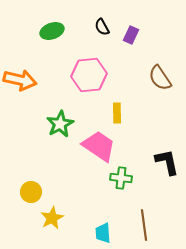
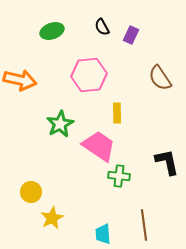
green cross: moved 2 px left, 2 px up
cyan trapezoid: moved 1 px down
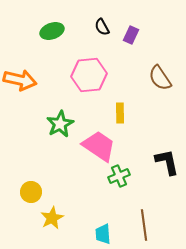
yellow rectangle: moved 3 px right
green cross: rotated 30 degrees counterclockwise
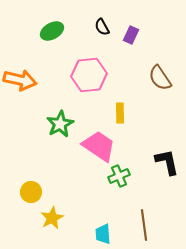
green ellipse: rotated 10 degrees counterclockwise
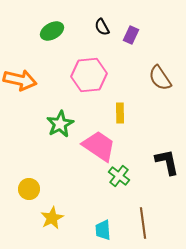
green cross: rotated 30 degrees counterclockwise
yellow circle: moved 2 px left, 3 px up
brown line: moved 1 px left, 2 px up
cyan trapezoid: moved 4 px up
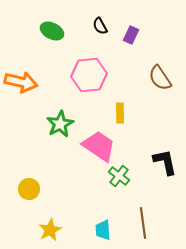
black semicircle: moved 2 px left, 1 px up
green ellipse: rotated 55 degrees clockwise
orange arrow: moved 1 px right, 2 px down
black L-shape: moved 2 px left
yellow star: moved 2 px left, 12 px down
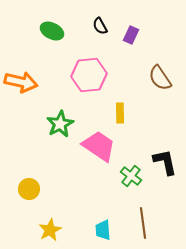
green cross: moved 12 px right
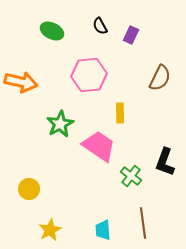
brown semicircle: rotated 120 degrees counterclockwise
black L-shape: rotated 148 degrees counterclockwise
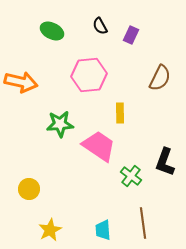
green star: rotated 24 degrees clockwise
